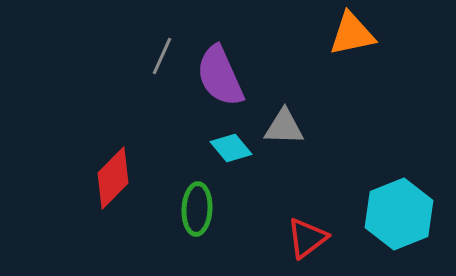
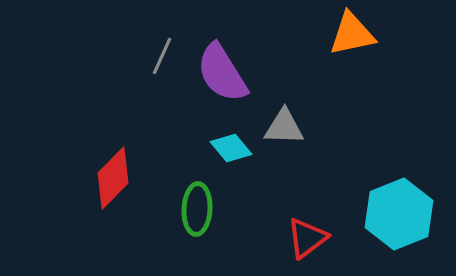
purple semicircle: moved 2 px right, 3 px up; rotated 8 degrees counterclockwise
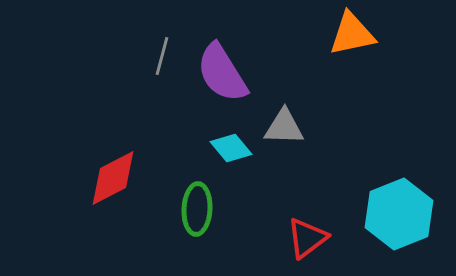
gray line: rotated 9 degrees counterclockwise
red diamond: rotated 18 degrees clockwise
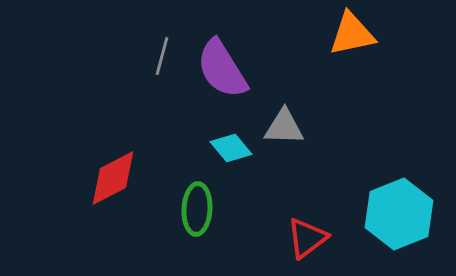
purple semicircle: moved 4 px up
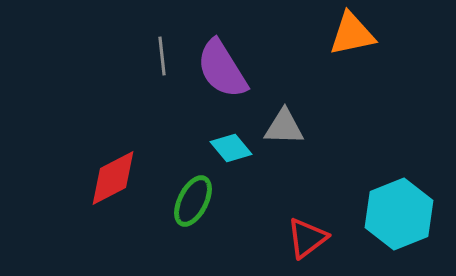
gray line: rotated 21 degrees counterclockwise
green ellipse: moved 4 px left, 8 px up; rotated 24 degrees clockwise
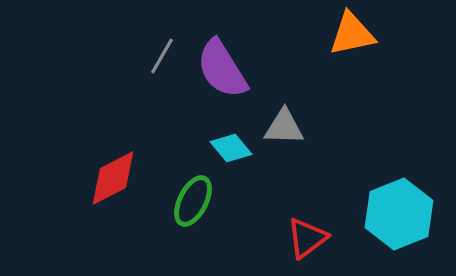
gray line: rotated 36 degrees clockwise
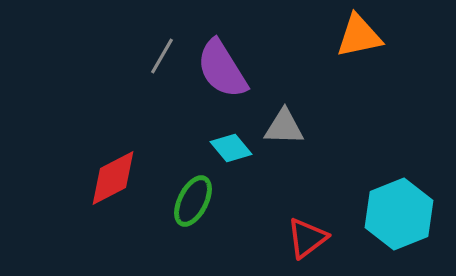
orange triangle: moved 7 px right, 2 px down
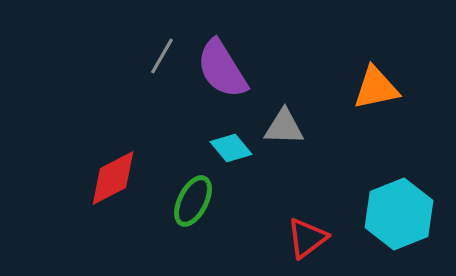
orange triangle: moved 17 px right, 52 px down
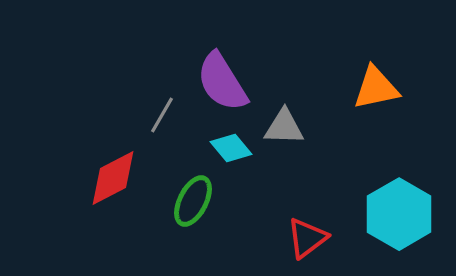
gray line: moved 59 px down
purple semicircle: moved 13 px down
cyan hexagon: rotated 8 degrees counterclockwise
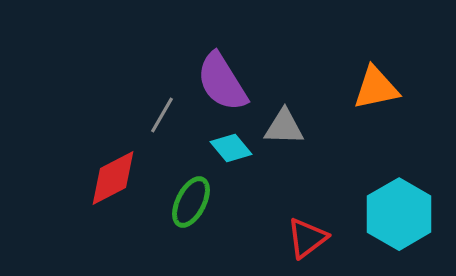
green ellipse: moved 2 px left, 1 px down
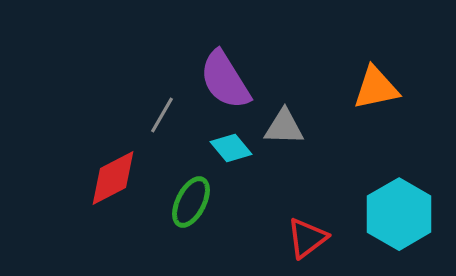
purple semicircle: moved 3 px right, 2 px up
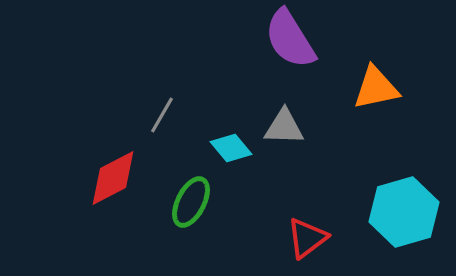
purple semicircle: moved 65 px right, 41 px up
cyan hexagon: moved 5 px right, 2 px up; rotated 14 degrees clockwise
